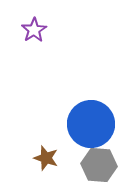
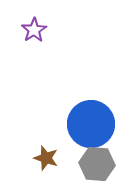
gray hexagon: moved 2 px left, 1 px up
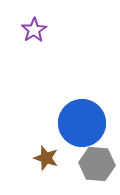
blue circle: moved 9 px left, 1 px up
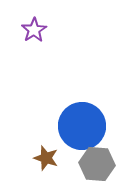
blue circle: moved 3 px down
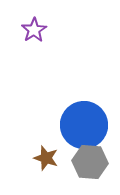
blue circle: moved 2 px right, 1 px up
gray hexagon: moved 7 px left, 2 px up
